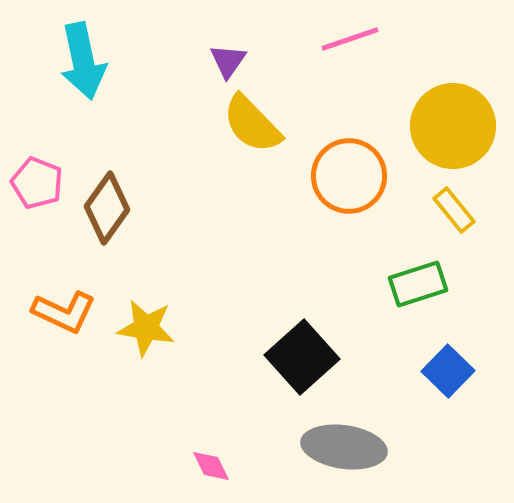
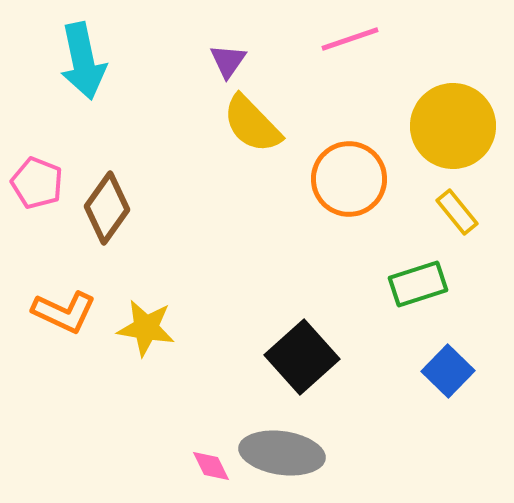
orange circle: moved 3 px down
yellow rectangle: moved 3 px right, 2 px down
gray ellipse: moved 62 px left, 6 px down
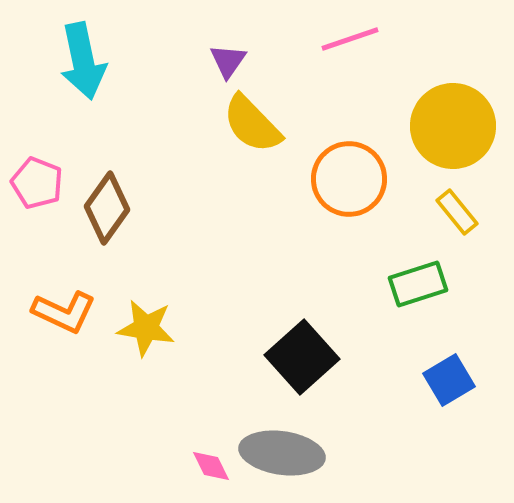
blue square: moved 1 px right, 9 px down; rotated 15 degrees clockwise
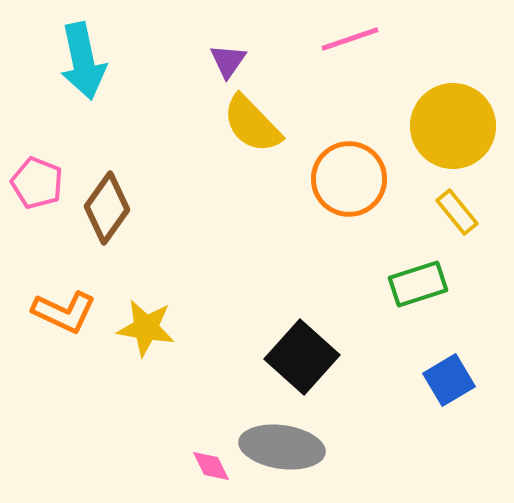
black square: rotated 6 degrees counterclockwise
gray ellipse: moved 6 px up
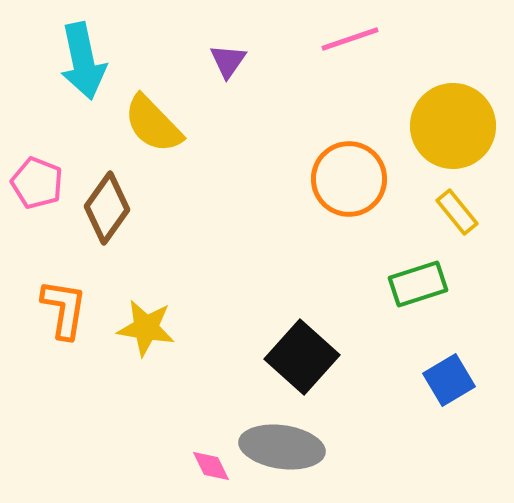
yellow semicircle: moved 99 px left
orange L-shape: moved 3 px up; rotated 106 degrees counterclockwise
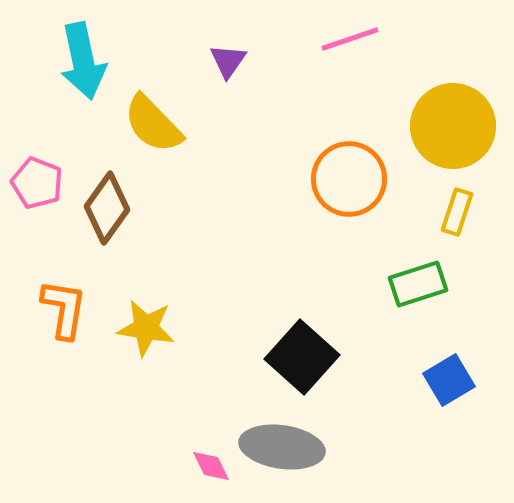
yellow rectangle: rotated 57 degrees clockwise
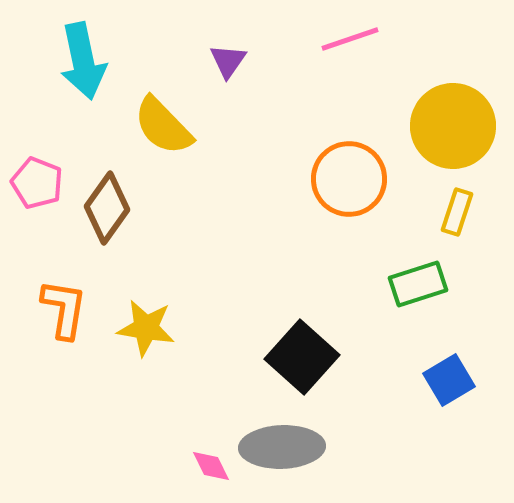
yellow semicircle: moved 10 px right, 2 px down
gray ellipse: rotated 10 degrees counterclockwise
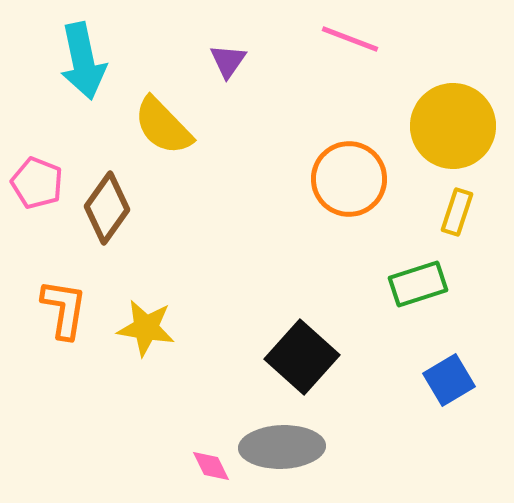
pink line: rotated 40 degrees clockwise
